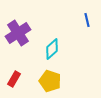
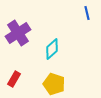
blue line: moved 7 px up
yellow pentagon: moved 4 px right, 3 px down
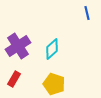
purple cross: moved 13 px down
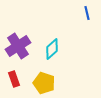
red rectangle: rotated 49 degrees counterclockwise
yellow pentagon: moved 10 px left, 1 px up
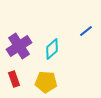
blue line: moved 1 px left, 18 px down; rotated 64 degrees clockwise
purple cross: moved 1 px right
yellow pentagon: moved 2 px right, 1 px up; rotated 15 degrees counterclockwise
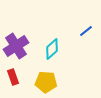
purple cross: moved 3 px left
red rectangle: moved 1 px left, 2 px up
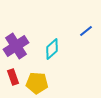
yellow pentagon: moved 9 px left, 1 px down
